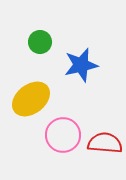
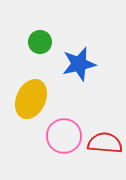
blue star: moved 2 px left, 1 px up
yellow ellipse: rotated 27 degrees counterclockwise
pink circle: moved 1 px right, 1 px down
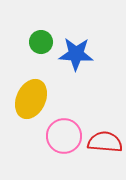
green circle: moved 1 px right
blue star: moved 3 px left, 10 px up; rotated 16 degrees clockwise
red semicircle: moved 1 px up
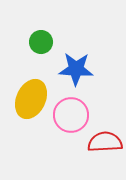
blue star: moved 15 px down
pink circle: moved 7 px right, 21 px up
red semicircle: rotated 8 degrees counterclockwise
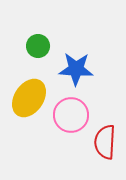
green circle: moved 3 px left, 4 px down
yellow ellipse: moved 2 px left, 1 px up; rotated 9 degrees clockwise
red semicircle: rotated 84 degrees counterclockwise
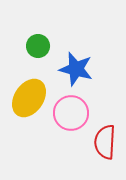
blue star: rotated 12 degrees clockwise
pink circle: moved 2 px up
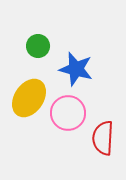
pink circle: moved 3 px left
red semicircle: moved 2 px left, 4 px up
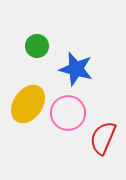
green circle: moved 1 px left
yellow ellipse: moved 1 px left, 6 px down
red semicircle: rotated 20 degrees clockwise
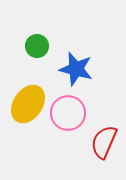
red semicircle: moved 1 px right, 4 px down
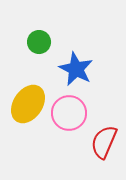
green circle: moved 2 px right, 4 px up
blue star: rotated 12 degrees clockwise
pink circle: moved 1 px right
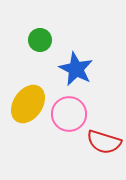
green circle: moved 1 px right, 2 px up
pink circle: moved 1 px down
red semicircle: rotated 96 degrees counterclockwise
